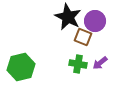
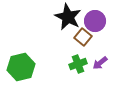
brown square: rotated 18 degrees clockwise
green cross: rotated 30 degrees counterclockwise
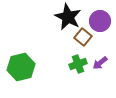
purple circle: moved 5 px right
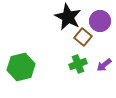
purple arrow: moved 4 px right, 2 px down
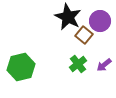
brown square: moved 1 px right, 2 px up
green cross: rotated 18 degrees counterclockwise
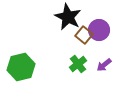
purple circle: moved 1 px left, 9 px down
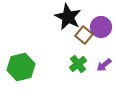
purple circle: moved 2 px right, 3 px up
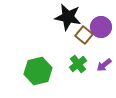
black star: rotated 16 degrees counterclockwise
green hexagon: moved 17 px right, 4 px down
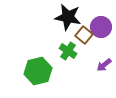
green cross: moved 10 px left, 13 px up; rotated 18 degrees counterclockwise
